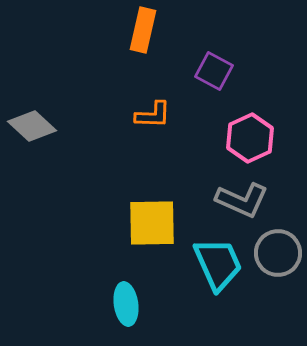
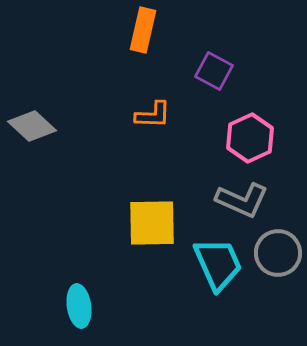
cyan ellipse: moved 47 px left, 2 px down
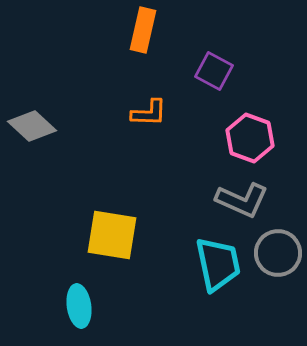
orange L-shape: moved 4 px left, 2 px up
pink hexagon: rotated 15 degrees counterclockwise
yellow square: moved 40 px left, 12 px down; rotated 10 degrees clockwise
cyan trapezoid: rotated 12 degrees clockwise
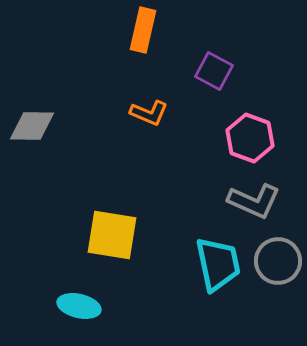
orange L-shape: rotated 21 degrees clockwise
gray diamond: rotated 42 degrees counterclockwise
gray L-shape: moved 12 px right, 1 px down
gray circle: moved 8 px down
cyan ellipse: rotated 69 degrees counterclockwise
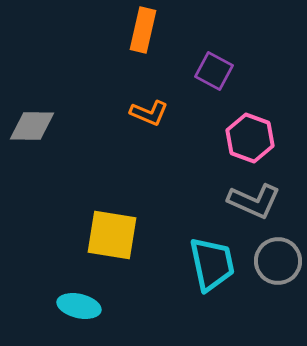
cyan trapezoid: moved 6 px left
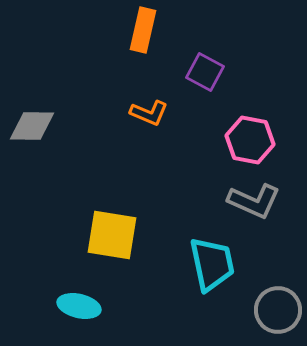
purple square: moved 9 px left, 1 px down
pink hexagon: moved 2 px down; rotated 9 degrees counterclockwise
gray circle: moved 49 px down
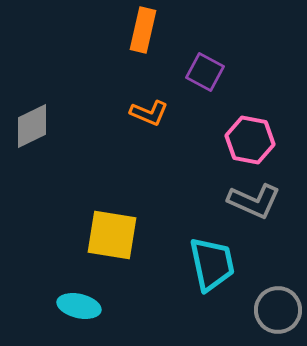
gray diamond: rotated 27 degrees counterclockwise
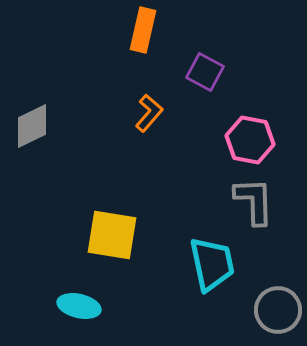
orange L-shape: rotated 72 degrees counterclockwise
gray L-shape: rotated 116 degrees counterclockwise
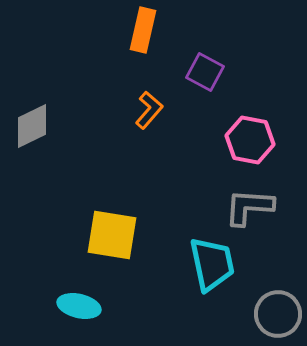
orange L-shape: moved 3 px up
gray L-shape: moved 5 px left, 6 px down; rotated 84 degrees counterclockwise
gray circle: moved 4 px down
